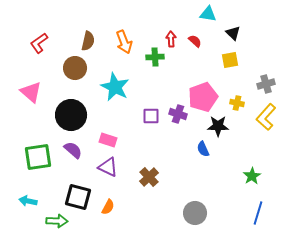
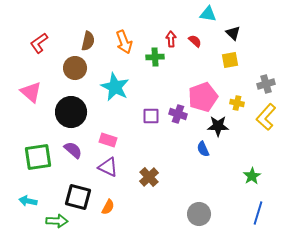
black circle: moved 3 px up
gray circle: moved 4 px right, 1 px down
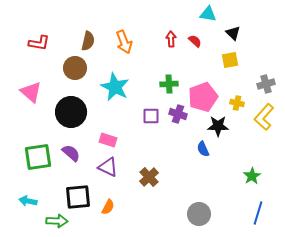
red L-shape: rotated 135 degrees counterclockwise
green cross: moved 14 px right, 27 px down
yellow L-shape: moved 2 px left
purple semicircle: moved 2 px left, 3 px down
black square: rotated 20 degrees counterclockwise
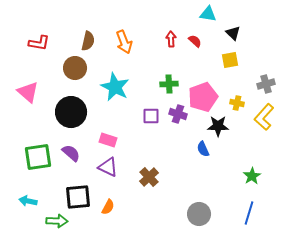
pink triangle: moved 3 px left
blue line: moved 9 px left
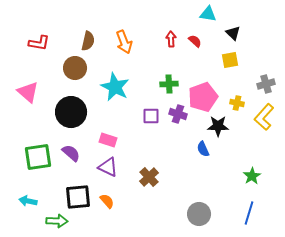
orange semicircle: moved 1 px left, 6 px up; rotated 70 degrees counterclockwise
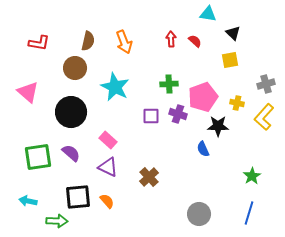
pink rectangle: rotated 24 degrees clockwise
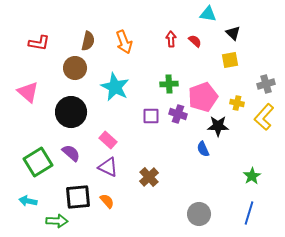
green square: moved 5 px down; rotated 24 degrees counterclockwise
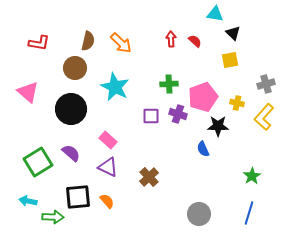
cyan triangle: moved 7 px right
orange arrow: moved 3 px left, 1 px down; rotated 25 degrees counterclockwise
black circle: moved 3 px up
green arrow: moved 4 px left, 4 px up
